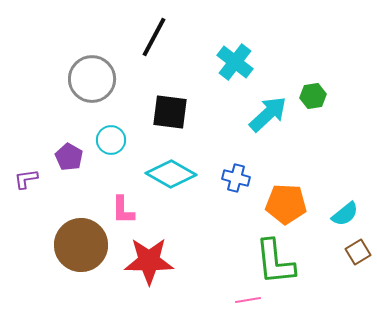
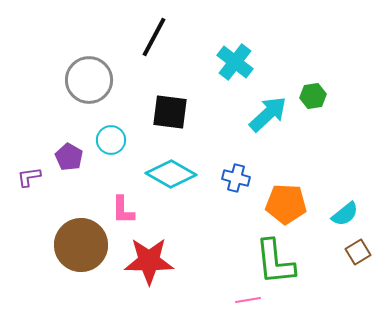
gray circle: moved 3 px left, 1 px down
purple L-shape: moved 3 px right, 2 px up
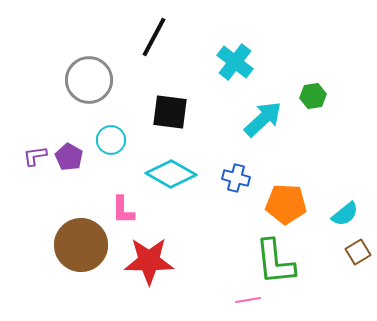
cyan arrow: moved 5 px left, 5 px down
purple L-shape: moved 6 px right, 21 px up
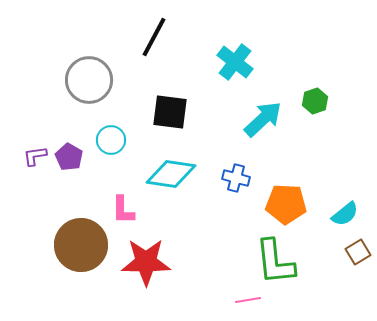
green hexagon: moved 2 px right, 5 px down; rotated 10 degrees counterclockwise
cyan diamond: rotated 21 degrees counterclockwise
red star: moved 3 px left, 1 px down
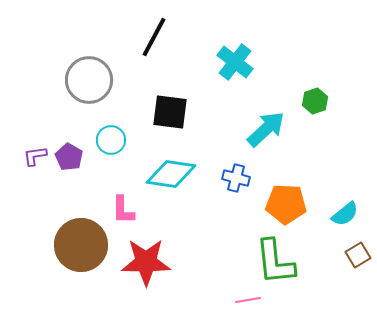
cyan arrow: moved 3 px right, 10 px down
brown square: moved 3 px down
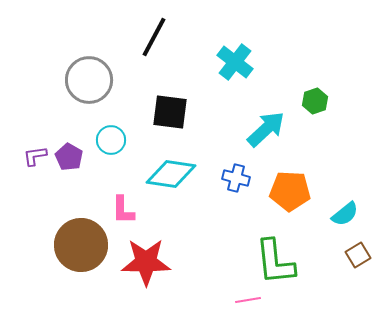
orange pentagon: moved 4 px right, 13 px up
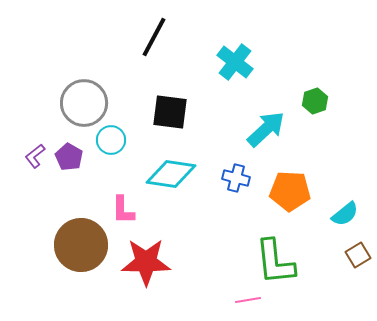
gray circle: moved 5 px left, 23 px down
purple L-shape: rotated 30 degrees counterclockwise
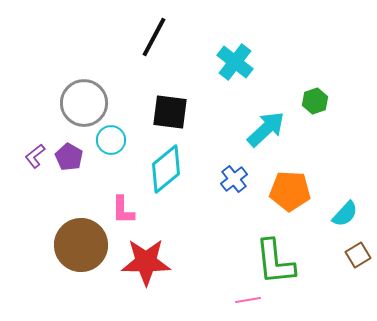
cyan diamond: moved 5 px left, 5 px up; rotated 48 degrees counterclockwise
blue cross: moved 2 px left, 1 px down; rotated 36 degrees clockwise
cyan semicircle: rotated 8 degrees counterclockwise
